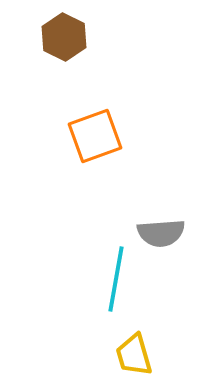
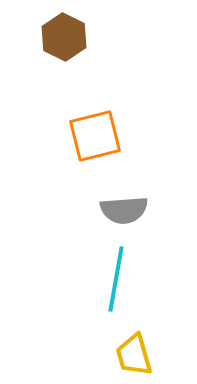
orange square: rotated 6 degrees clockwise
gray semicircle: moved 37 px left, 23 px up
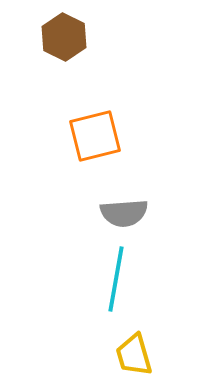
gray semicircle: moved 3 px down
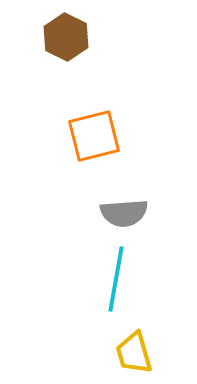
brown hexagon: moved 2 px right
orange square: moved 1 px left
yellow trapezoid: moved 2 px up
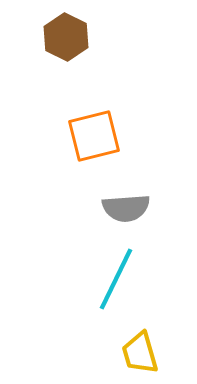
gray semicircle: moved 2 px right, 5 px up
cyan line: rotated 16 degrees clockwise
yellow trapezoid: moved 6 px right
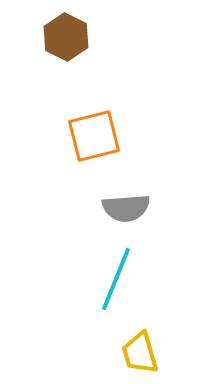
cyan line: rotated 4 degrees counterclockwise
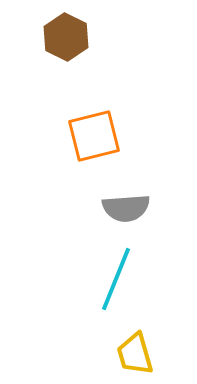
yellow trapezoid: moved 5 px left, 1 px down
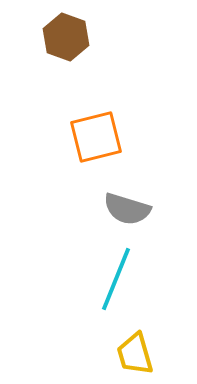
brown hexagon: rotated 6 degrees counterclockwise
orange square: moved 2 px right, 1 px down
gray semicircle: moved 1 px right, 1 px down; rotated 21 degrees clockwise
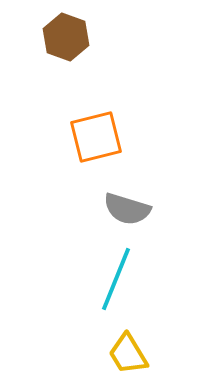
yellow trapezoid: moved 7 px left; rotated 15 degrees counterclockwise
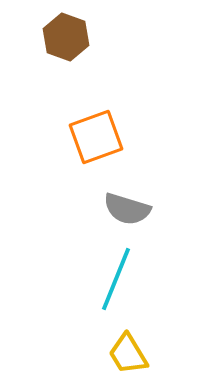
orange square: rotated 6 degrees counterclockwise
